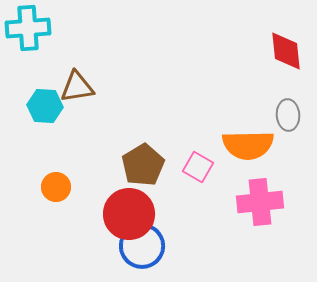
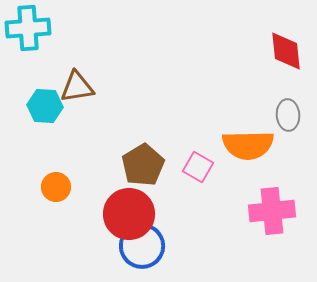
pink cross: moved 12 px right, 9 px down
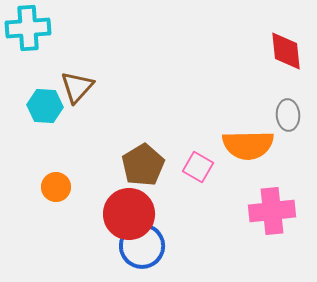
brown triangle: rotated 39 degrees counterclockwise
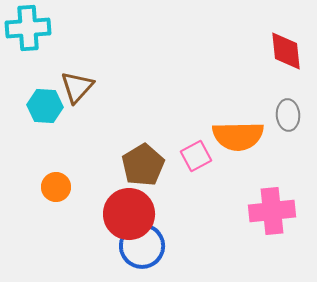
orange semicircle: moved 10 px left, 9 px up
pink square: moved 2 px left, 11 px up; rotated 32 degrees clockwise
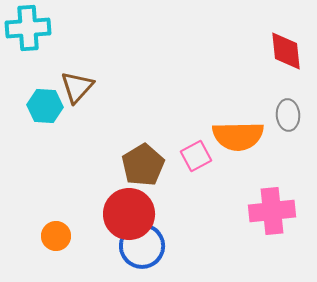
orange circle: moved 49 px down
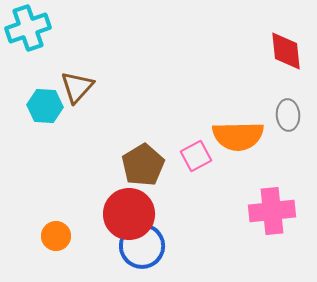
cyan cross: rotated 15 degrees counterclockwise
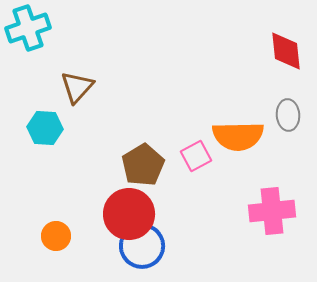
cyan hexagon: moved 22 px down
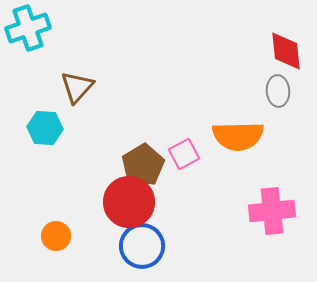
gray ellipse: moved 10 px left, 24 px up
pink square: moved 12 px left, 2 px up
red circle: moved 12 px up
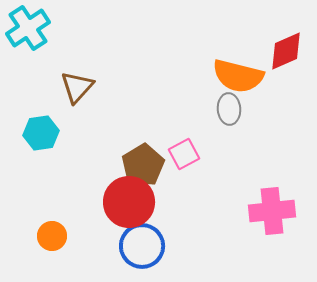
cyan cross: rotated 15 degrees counterclockwise
red diamond: rotated 72 degrees clockwise
gray ellipse: moved 49 px left, 18 px down
cyan hexagon: moved 4 px left, 5 px down; rotated 12 degrees counterclockwise
orange semicircle: moved 60 px up; rotated 15 degrees clockwise
orange circle: moved 4 px left
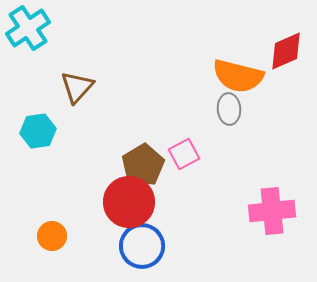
cyan hexagon: moved 3 px left, 2 px up
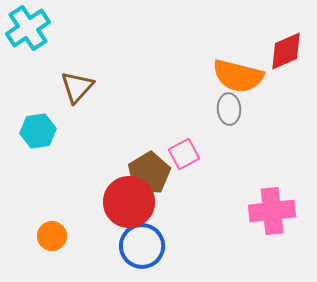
brown pentagon: moved 6 px right, 8 px down
